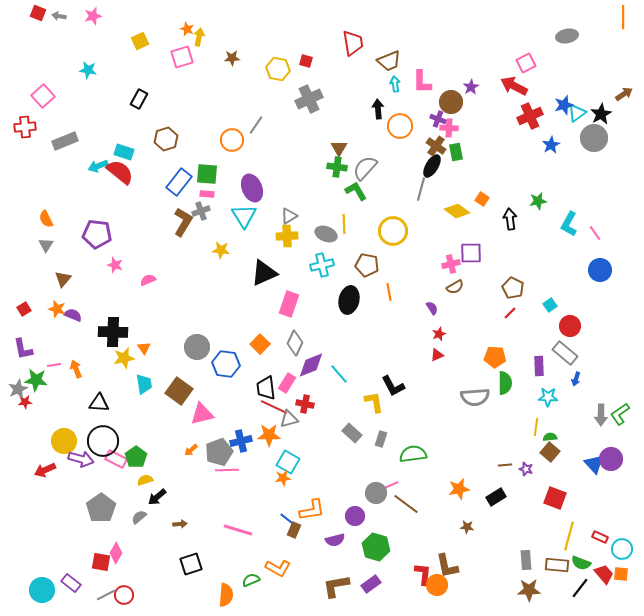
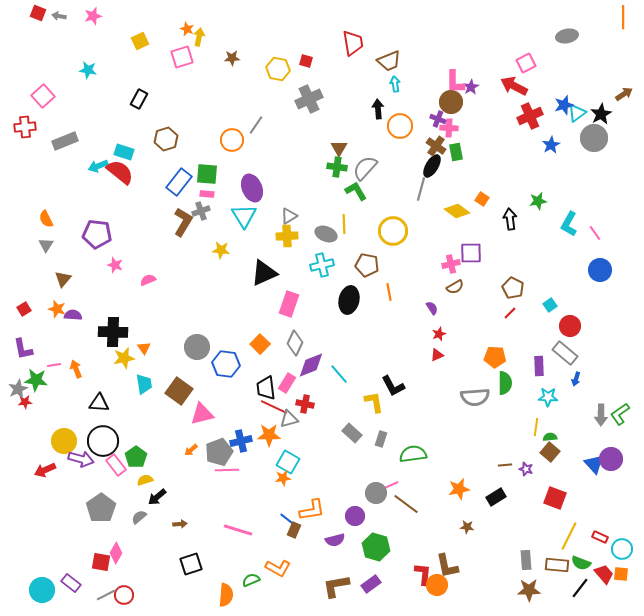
pink L-shape at (422, 82): moved 33 px right
purple semicircle at (73, 315): rotated 18 degrees counterclockwise
pink rectangle at (116, 459): moved 6 px down; rotated 25 degrees clockwise
yellow line at (569, 536): rotated 12 degrees clockwise
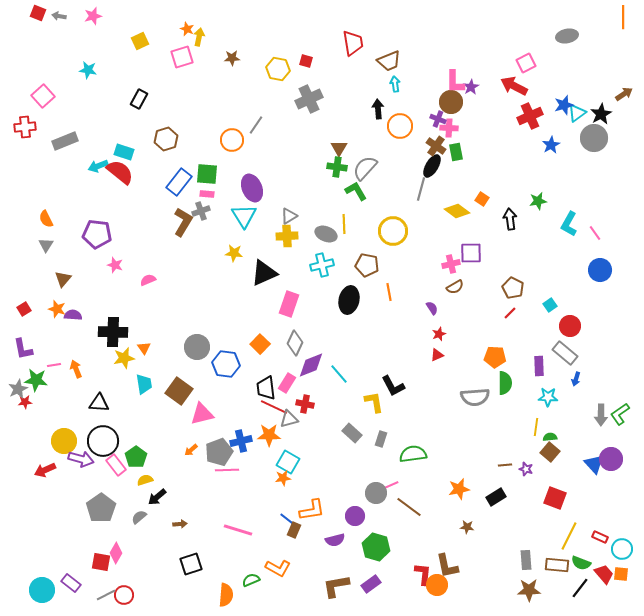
yellow star at (221, 250): moved 13 px right, 3 px down
brown line at (406, 504): moved 3 px right, 3 px down
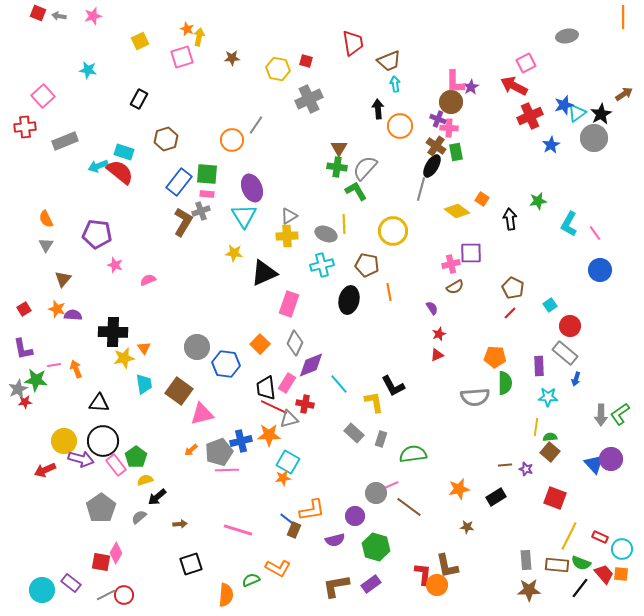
cyan line at (339, 374): moved 10 px down
gray rectangle at (352, 433): moved 2 px right
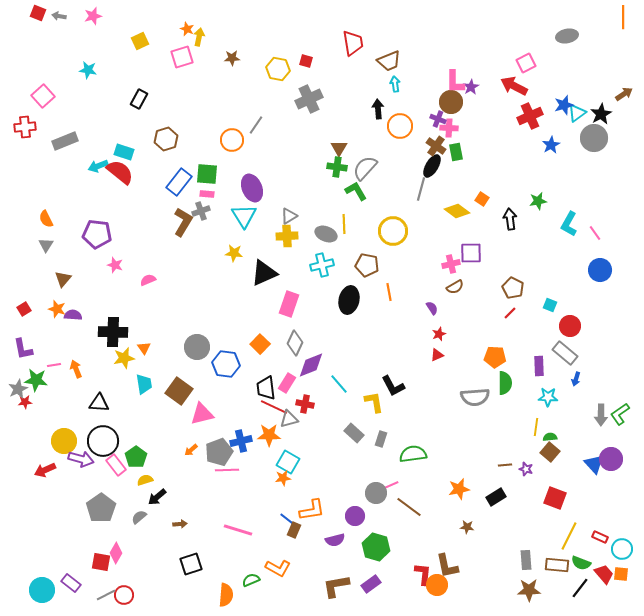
cyan square at (550, 305): rotated 32 degrees counterclockwise
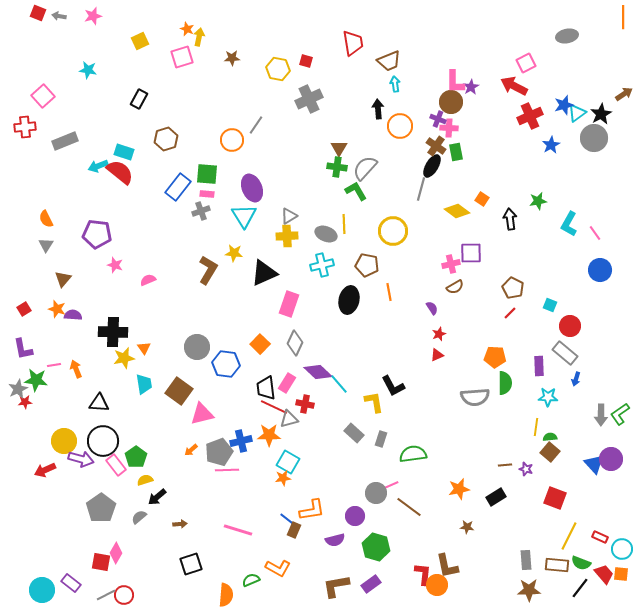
blue rectangle at (179, 182): moved 1 px left, 5 px down
brown L-shape at (183, 222): moved 25 px right, 48 px down
purple diamond at (311, 365): moved 7 px right, 7 px down; rotated 64 degrees clockwise
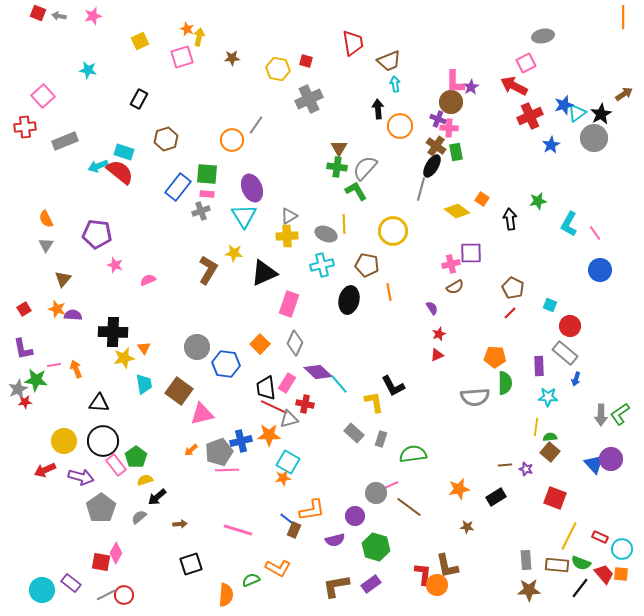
gray ellipse at (567, 36): moved 24 px left
purple arrow at (81, 459): moved 18 px down
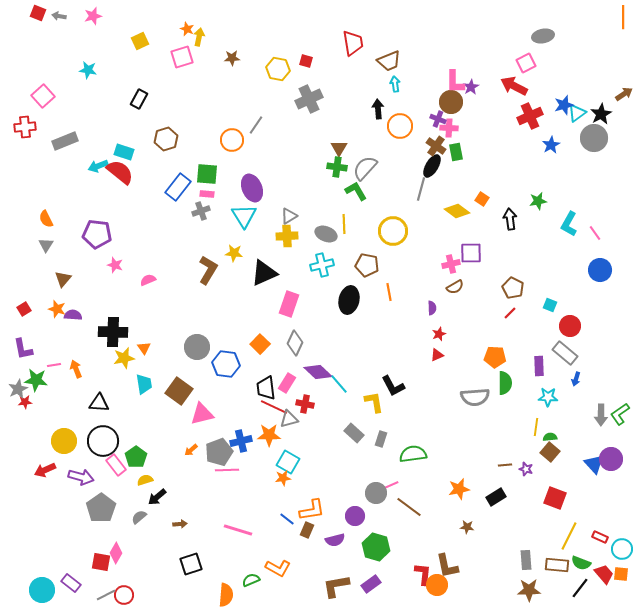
purple semicircle at (432, 308): rotated 32 degrees clockwise
brown rectangle at (294, 530): moved 13 px right
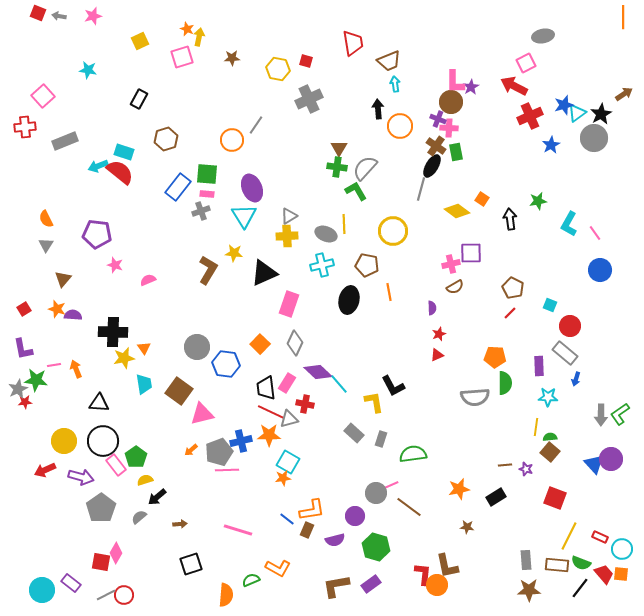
red line at (274, 407): moved 3 px left, 5 px down
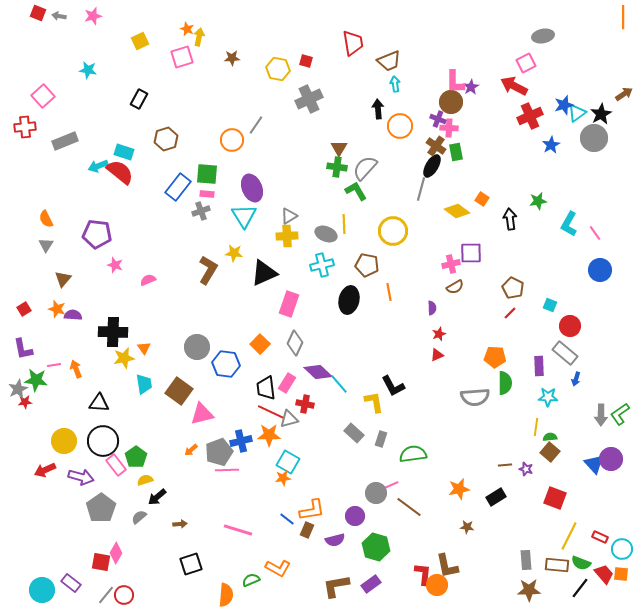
gray line at (106, 595): rotated 24 degrees counterclockwise
